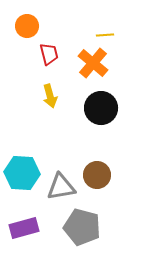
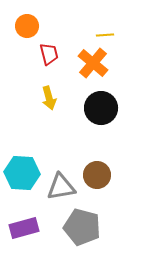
yellow arrow: moved 1 px left, 2 px down
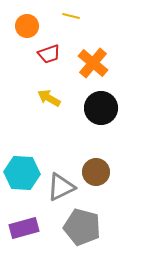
yellow line: moved 34 px left, 19 px up; rotated 18 degrees clockwise
red trapezoid: rotated 85 degrees clockwise
yellow arrow: rotated 135 degrees clockwise
brown circle: moved 1 px left, 3 px up
gray triangle: rotated 16 degrees counterclockwise
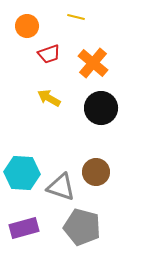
yellow line: moved 5 px right, 1 px down
gray triangle: rotated 44 degrees clockwise
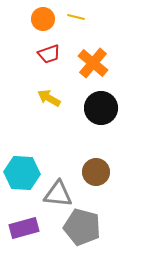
orange circle: moved 16 px right, 7 px up
gray triangle: moved 3 px left, 7 px down; rotated 12 degrees counterclockwise
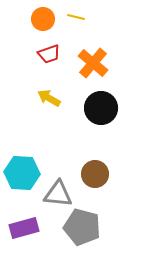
brown circle: moved 1 px left, 2 px down
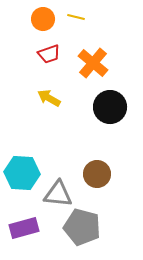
black circle: moved 9 px right, 1 px up
brown circle: moved 2 px right
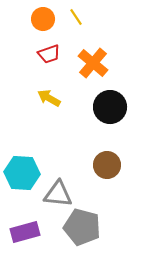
yellow line: rotated 42 degrees clockwise
brown circle: moved 10 px right, 9 px up
purple rectangle: moved 1 px right, 4 px down
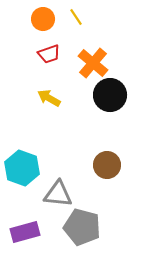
black circle: moved 12 px up
cyan hexagon: moved 5 px up; rotated 16 degrees clockwise
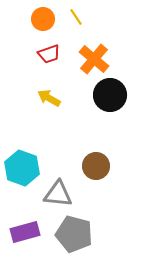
orange cross: moved 1 px right, 4 px up
brown circle: moved 11 px left, 1 px down
gray pentagon: moved 8 px left, 7 px down
